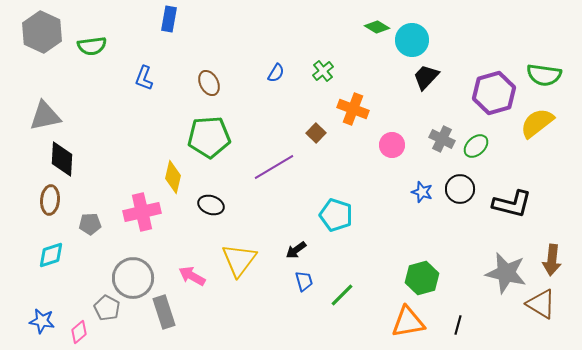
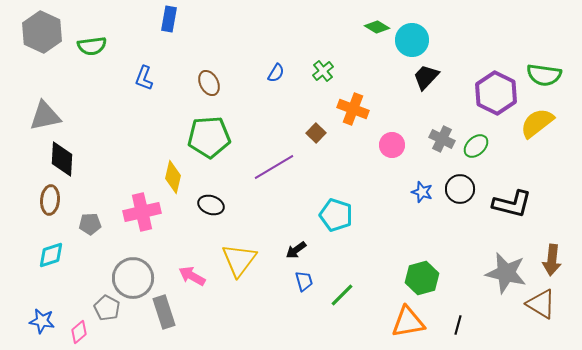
purple hexagon at (494, 93): moved 2 px right; rotated 18 degrees counterclockwise
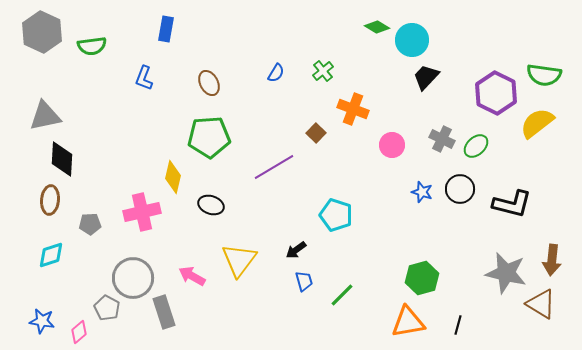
blue rectangle at (169, 19): moved 3 px left, 10 px down
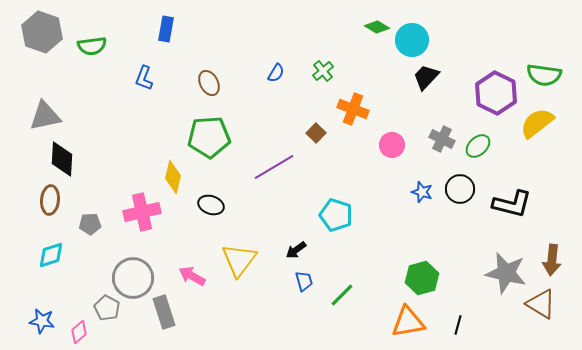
gray hexagon at (42, 32): rotated 6 degrees counterclockwise
green ellipse at (476, 146): moved 2 px right
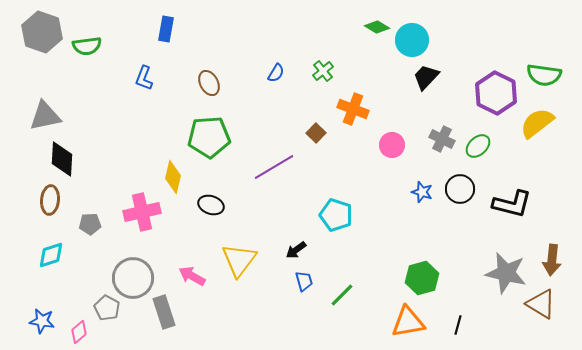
green semicircle at (92, 46): moved 5 px left
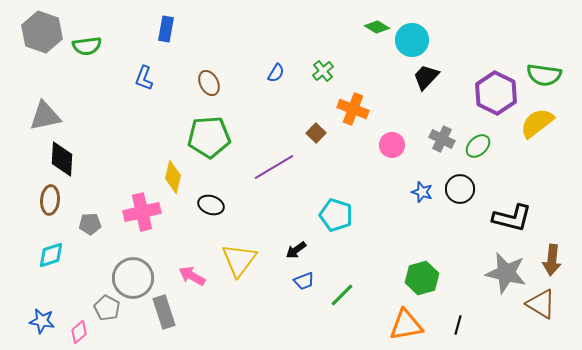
black L-shape at (512, 204): moved 14 px down
blue trapezoid at (304, 281): rotated 85 degrees clockwise
orange triangle at (408, 322): moved 2 px left, 3 px down
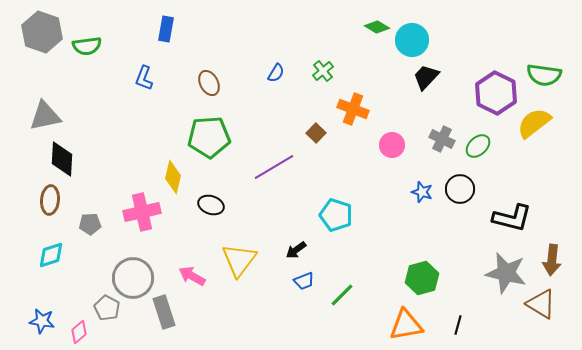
yellow semicircle at (537, 123): moved 3 px left
